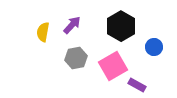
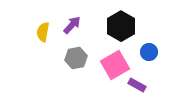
blue circle: moved 5 px left, 5 px down
pink square: moved 2 px right, 1 px up
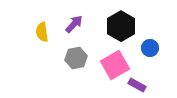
purple arrow: moved 2 px right, 1 px up
yellow semicircle: moved 1 px left; rotated 18 degrees counterclockwise
blue circle: moved 1 px right, 4 px up
